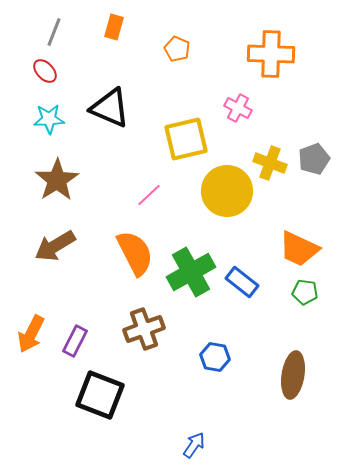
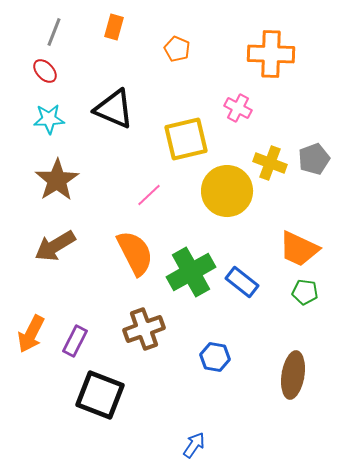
black triangle: moved 4 px right, 1 px down
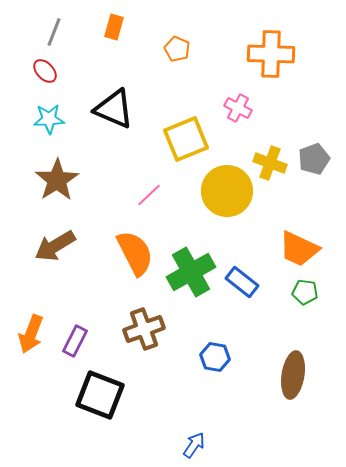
yellow square: rotated 9 degrees counterclockwise
orange arrow: rotated 6 degrees counterclockwise
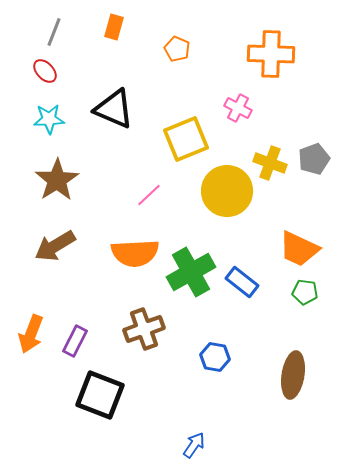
orange semicircle: rotated 114 degrees clockwise
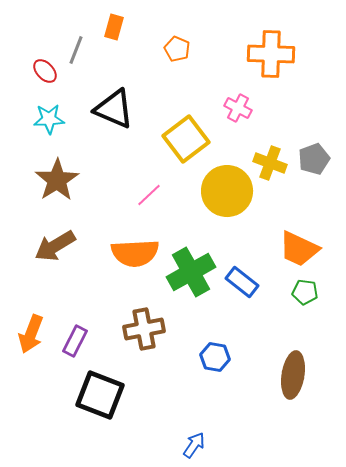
gray line: moved 22 px right, 18 px down
yellow square: rotated 15 degrees counterclockwise
brown cross: rotated 9 degrees clockwise
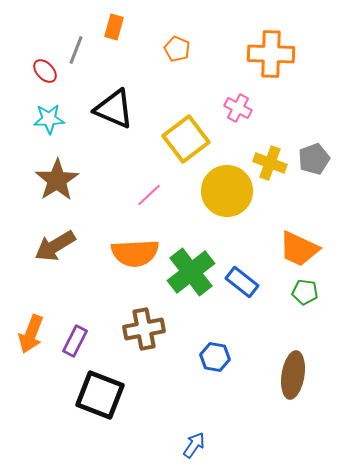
green cross: rotated 9 degrees counterclockwise
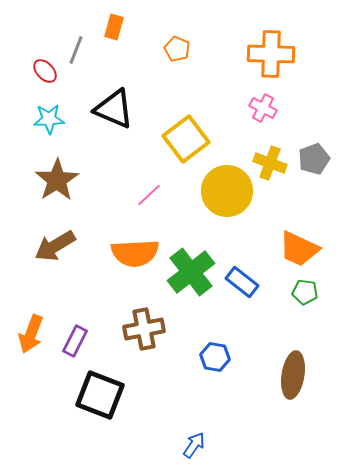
pink cross: moved 25 px right
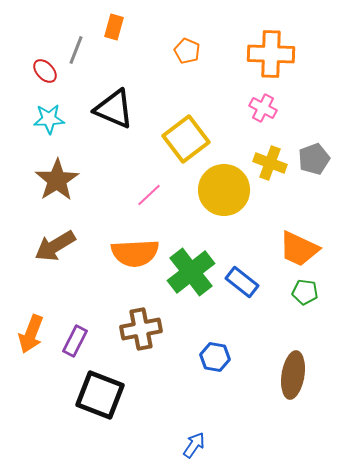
orange pentagon: moved 10 px right, 2 px down
yellow circle: moved 3 px left, 1 px up
brown cross: moved 3 px left
